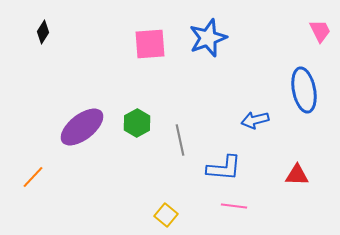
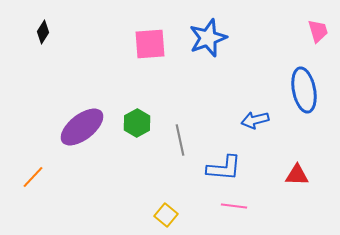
pink trapezoid: moved 2 px left; rotated 10 degrees clockwise
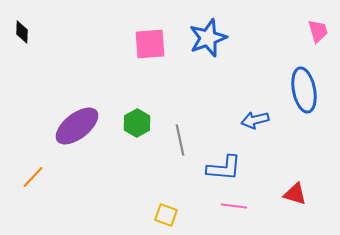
black diamond: moved 21 px left; rotated 30 degrees counterclockwise
purple ellipse: moved 5 px left, 1 px up
red triangle: moved 2 px left, 19 px down; rotated 15 degrees clockwise
yellow square: rotated 20 degrees counterclockwise
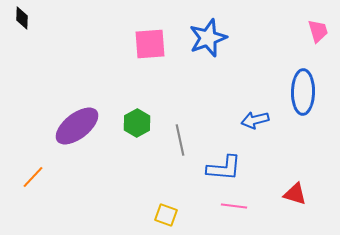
black diamond: moved 14 px up
blue ellipse: moved 1 px left, 2 px down; rotated 12 degrees clockwise
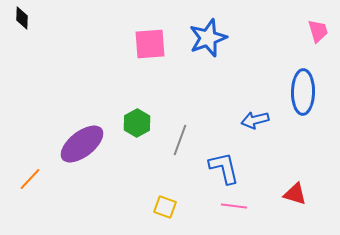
purple ellipse: moved 5 px right, 18 px down
gray line: rotated 32 degrees clockwise
blue L-shape: rotated 108 degrees counterclockwise
orange line: moved 3 px left, 2 px down
yellow square: moved 1 px left, 8 px up
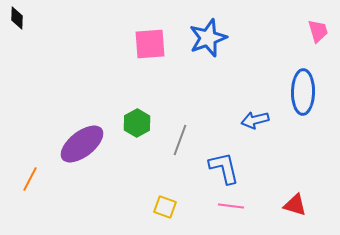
black diamond: moved 5 px left
orange line: rotated 15 degrees counterclockwise
red triangle: moved 11 px down
pink line: moved 3 px left
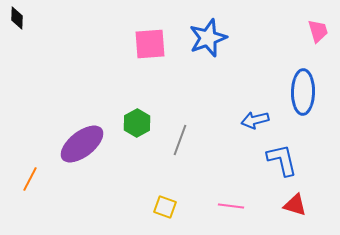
blue L-shape: moved 58 px right, 8 px up
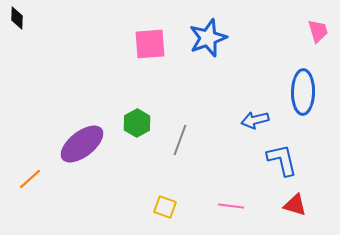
orange line: rotated 20 degrees clockwise
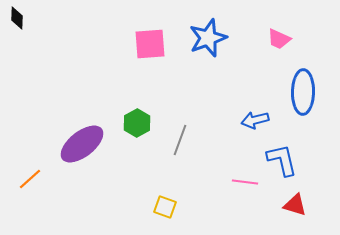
pink trapezoid: moved 39 px left, 8 px down; rotated 130 degrees clockwise
pink line: moved 14 px right, 24 px up
